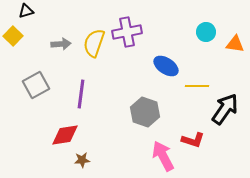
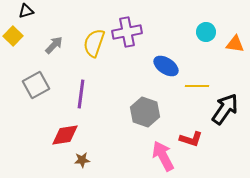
gray arrow: moved 7 px left, 1 px down; rotated 42 degrees counterclockwise
red L-shape: moved 2 px left, 1 px up
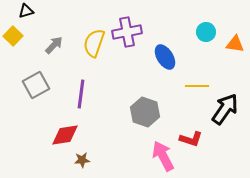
blue ellipse: moved 1 px left, 9 px up; rotated 25 degrees clockwise
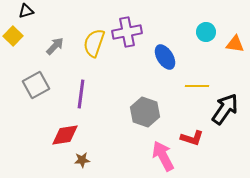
gray arrow: moved 1 px right, 1 px down
red L-shape: moved 1 px right, 1 px up
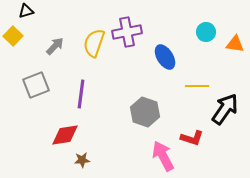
gray square: rotated 8 degrees clockwise
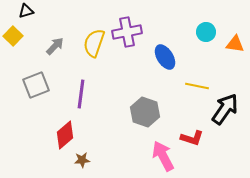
yellow line: rotated 10 degrees clockwise
red diamond: rotated 32 degrees counterclockwise
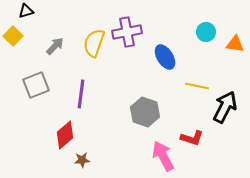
black arrow: moved 2 px up; rotated 8 degrees counterclockwise
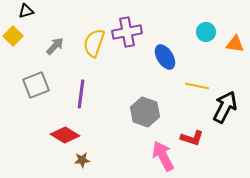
red diamond: rotated 72 degrees clockwise
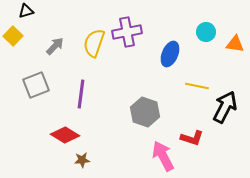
blue ellipse: moved 5 px right, 3 px up; rotated 55 degrees clockwise
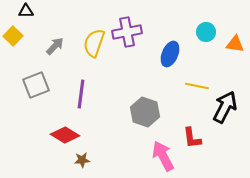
black triangle: rotated 14 degrees clockwise
red L-shape: rotated 65 degrees clockwise
